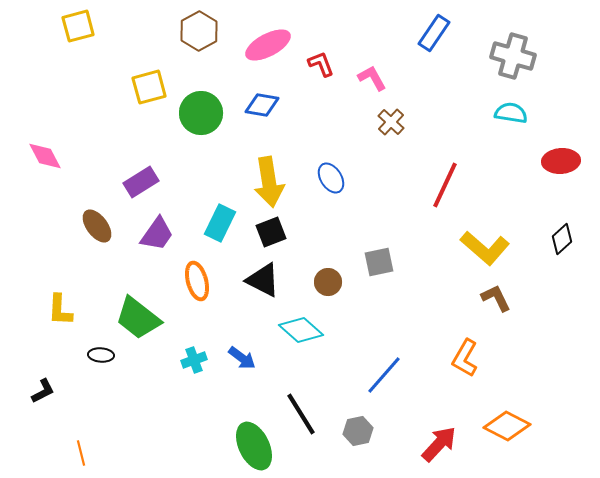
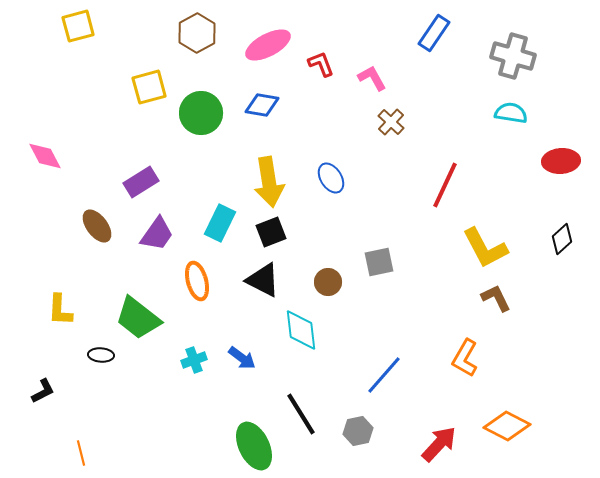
brown hexagon at (199, 31): moved 2 px left, 2 px down
yellow L-shape at (485, 248): rotated 21 degrees clockwise
cyan diamond at (301, 330): rotated 42 degrees clockwise
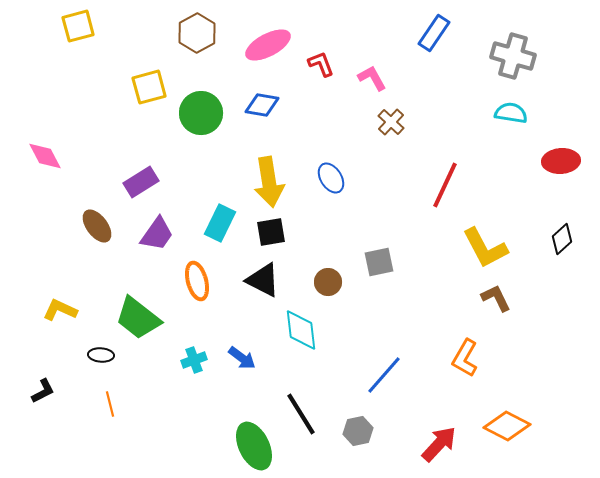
black square at (271, 232): rotated 12 degrees clockwise
yellow L-shape at (60, 310): rotated 112 degrees clockwise
orange line at (81, 453): moved 29 px right, 49 px up
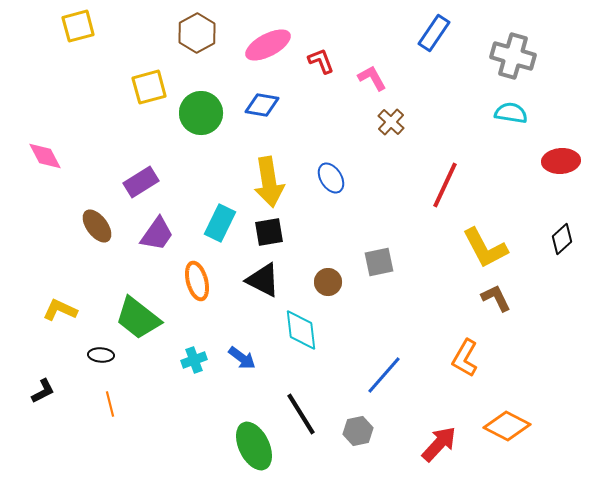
red L-shape at (321, 64): moved 3 px up
black square at (271, 232): moved 2 px left
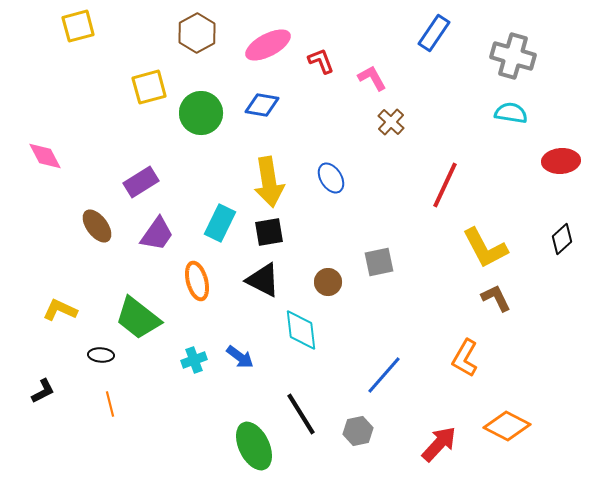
blue arrow at (242, 358): moved 2 px left, 1 px up
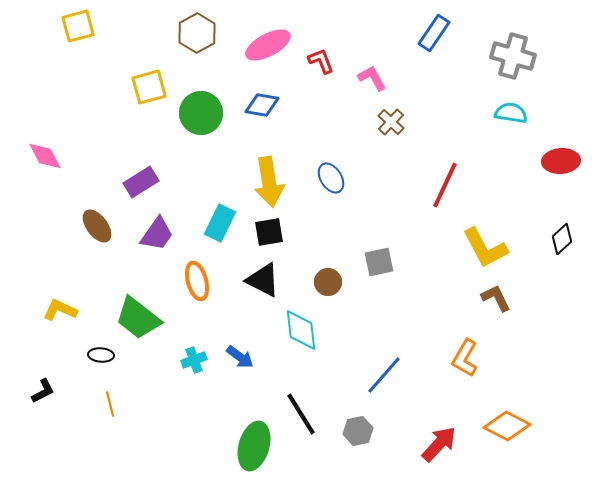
green ellipse at (254, 446): rotated 42 degrees clockwise
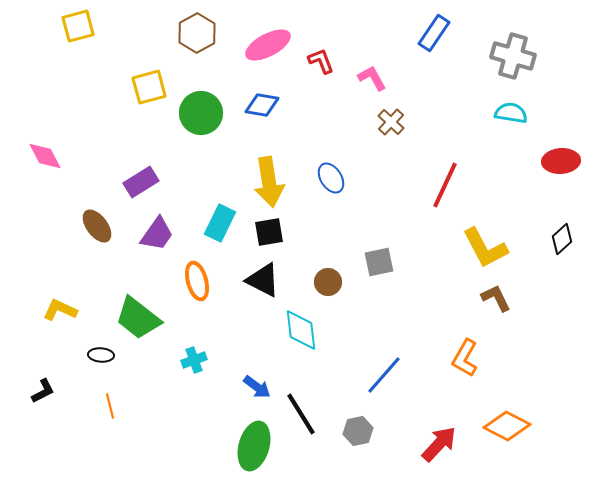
blue arrow at (240, 357): moved 17 px right, 30 px down
orange line at (110, 404): moved 2 px down
